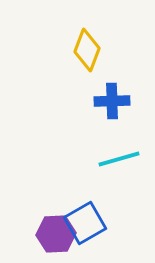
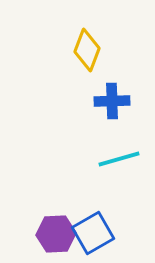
blue square: moved 8 px right, 10 px down
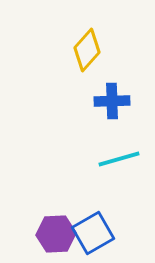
yellow diamond: rotated 21 degrees clockwise
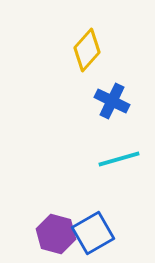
blue cross: rotated 28 degrees clockwise
purple hexagon: rotated 18 degrees clockwise
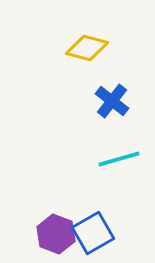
yellow diamond: moved 2 px up; rotated 63 degrees clockwise
blue cross: rotated 12 degrees clockwise
purple hexagon: rotated 6 degrees clockwise
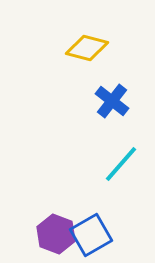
cyan line: moved 2 px right, 5 px down; rotated 33 degrees counterclockwise
blue square: moved 2 px left, 2 px down
